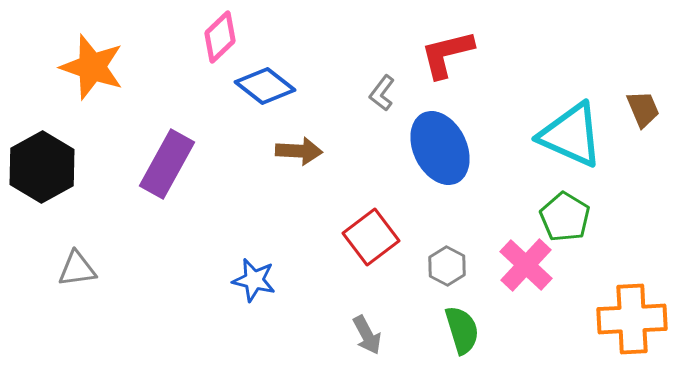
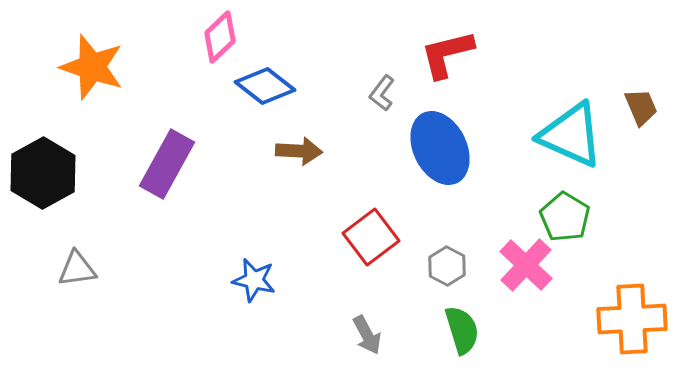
brown trapezoid: moved 2 px left, 2 px up
black hexagon: moved 1 px right, 6 px down
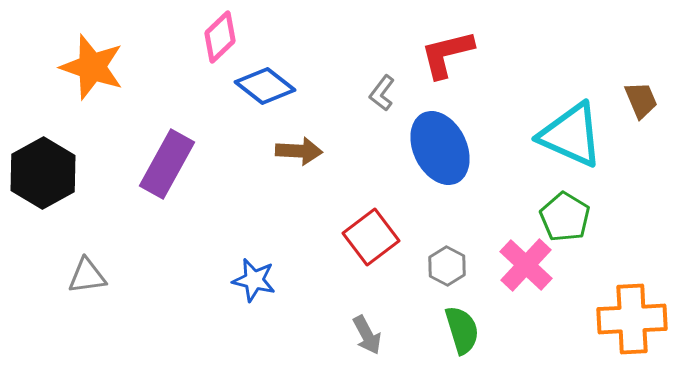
brown trapezoid: moved 7 px up
gray triangle: moved 10 px right, 7 px down
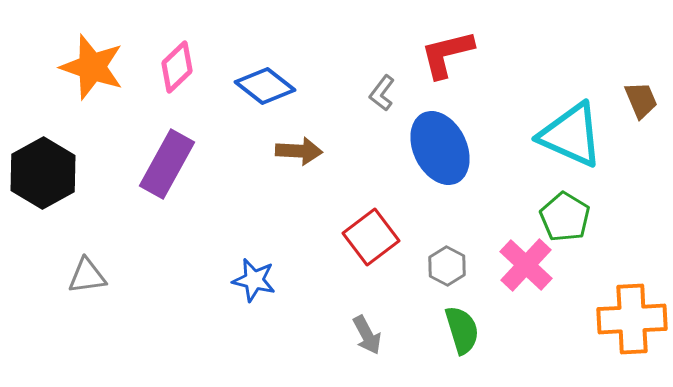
pink diamond: moved 43 px left, 30 px down
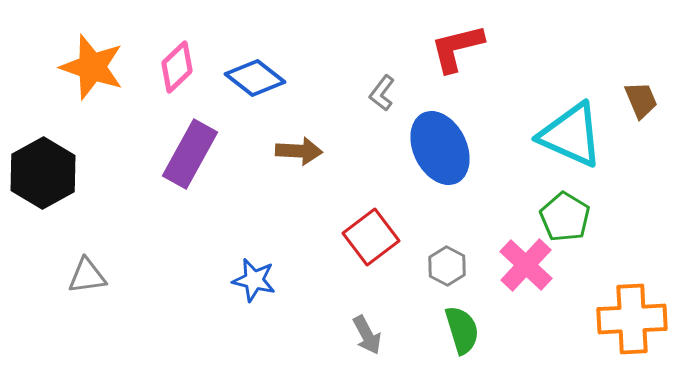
red L-shape: moved 10 px right, 6 px up
blue diamond: moved 10 px left, 8 px up
purple rectangle: moved 23 px right, 10 px up
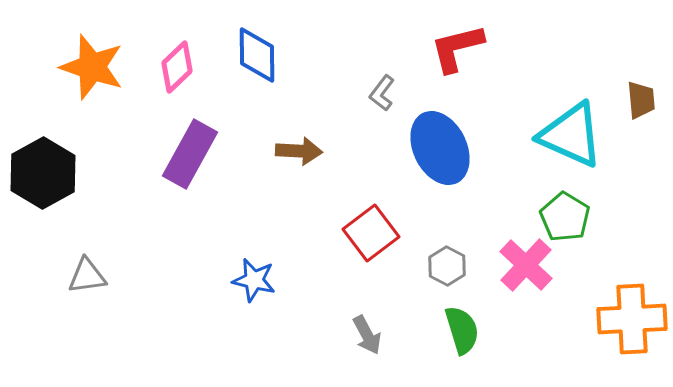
blue diamond: moved 2 px right, 23 px up; rotated 52 degrees clockwise
brown trapezoid: rotated 18 degrees clockwise
red square: moved 4 px up
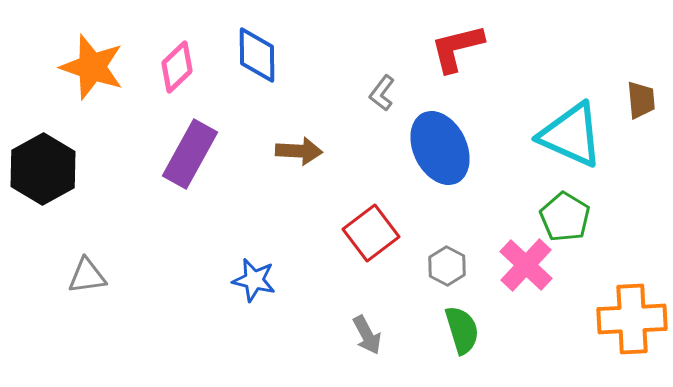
black hexagon: moved 4 px up
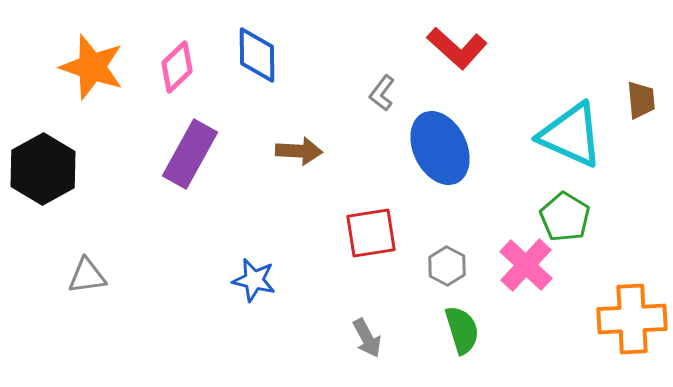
red L-shape: rotated 124 degrees counterclockwise
red square: rotated 28 degrees clockwise
gray arrow: moved 3 px down
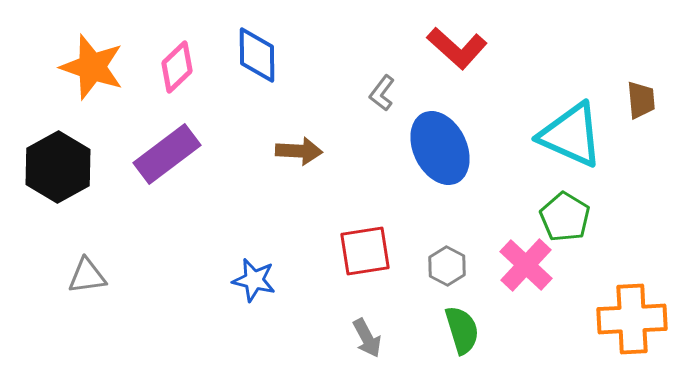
purple rectangle: moved 23 px left; rotated 24 degrees clockwise
black hexagon: moved 15 px right, 2 px up
red square: moved 6 px left, 18 px down
